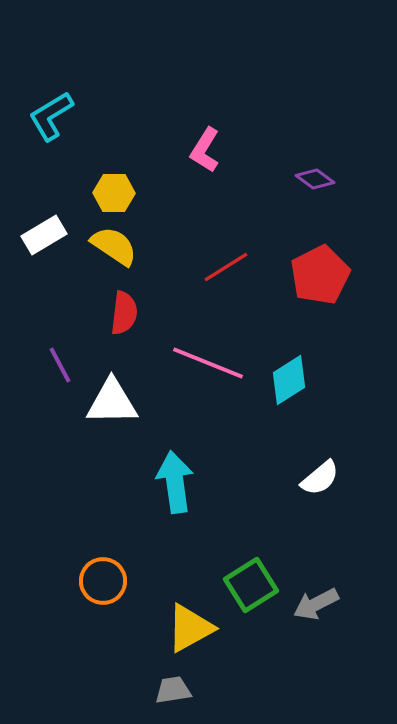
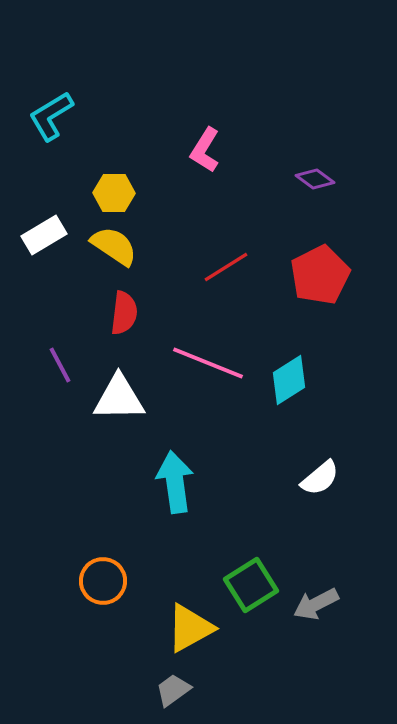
white triangle: moved 7 px right, 4 px up
gray trapezoid: rotated 27 degrees counterclockwise
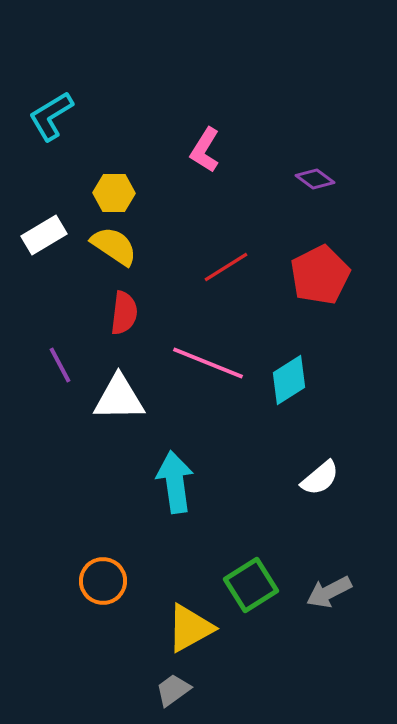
gray arrow: moved 13 px right, 12 px up
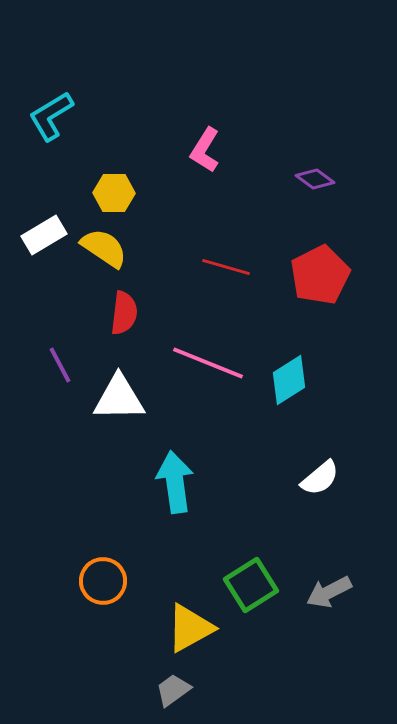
yellow semicircle: moved 10 px left, 2 px down
red line: rotated 48 degrees clockwise
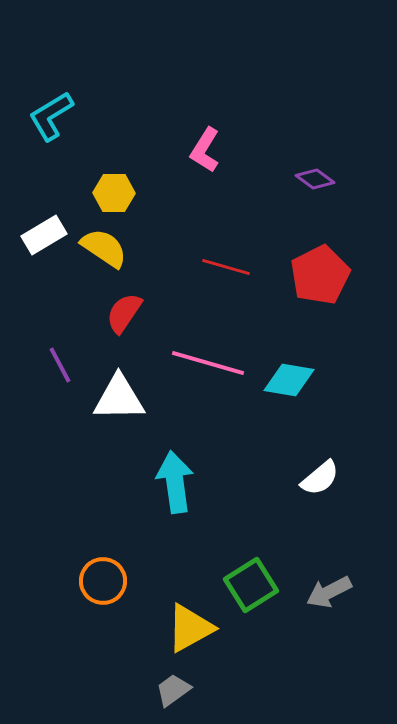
red semicircle: rotated 153 degrees counterclockwise
pink line: rotated 6 degrees counterclockwise
cyan diamond: rotated 42 degrees clockwise
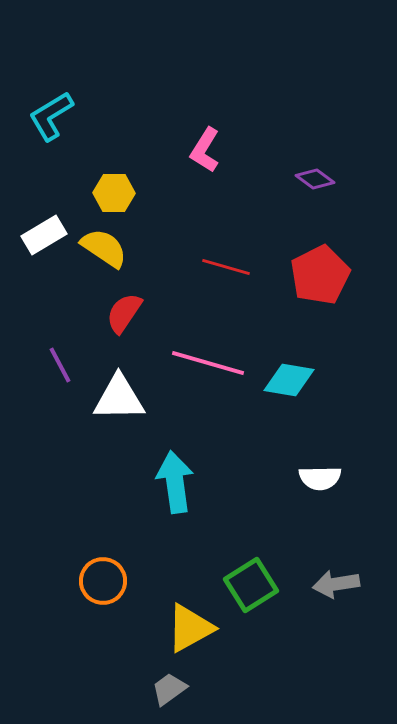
white semicircle: rotated 39 degrees clockwise
gray arrow: moved 7 px right, 8 px up; rotated 18 degrees clockwise
gray trapezoid: moved 4 px left, 1 px up
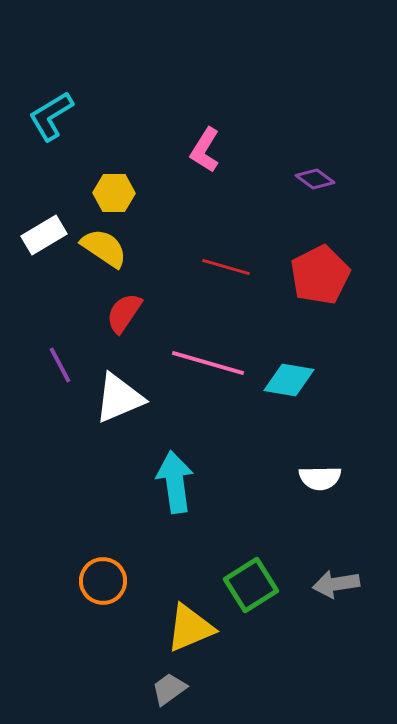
white triangle: rotated 22 degrees counterclockwise
yellow triangle: rotated 6 degrees clockwise
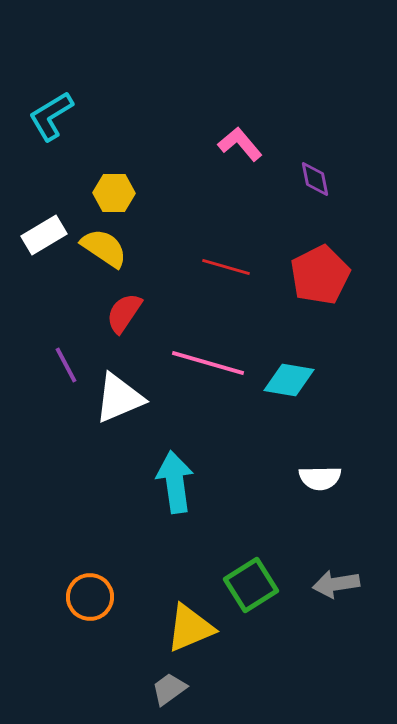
pink L-shape: moved 35 px right, 6 px up; rotated 108 degrees clockwise
purple diamond: rotated 42 degrees clockwise
purple line: moved 6 px right
orange circle: moved 13 px left, 16 px down
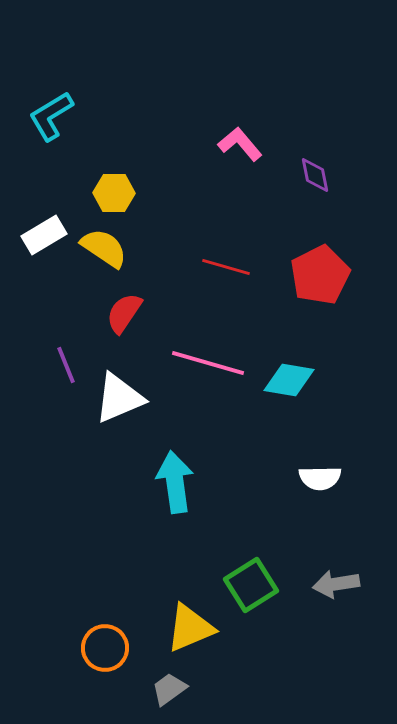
purple diamond: moved 4 px up
purple line: rotated 6 degrees clockwise
orange circle: moved 15 px right, 51 px down
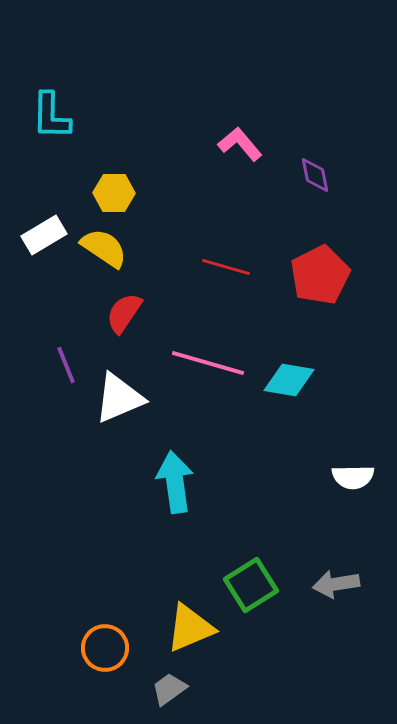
cyan L-shape: rotated 58 degrees counterclockwise
white semicircle: moved 33 px right, 1 px up
